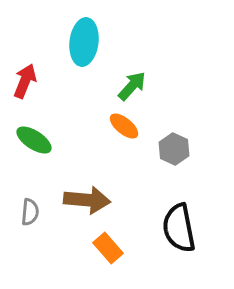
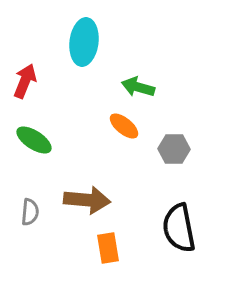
green arrow: moved 6 px right, 1 px down; rotated 116 degrees counterclockwise
gray hexagon: rotated 24 degrees counterclockwise
orange rectangle: rotated 32 degrees clockwise
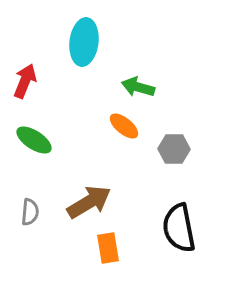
brown arrow: moved 2 px right, 2 px down; rotated 36 degrees counterclockwise
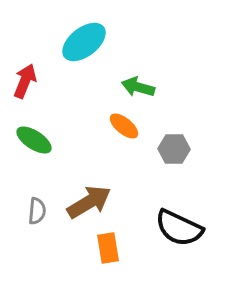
cyan ellipse: rotated 45 degrees clockwise
gray semicircle: moved 7 px right, 1 px up
black semicircle: rotated 54 degrees counterclockwise
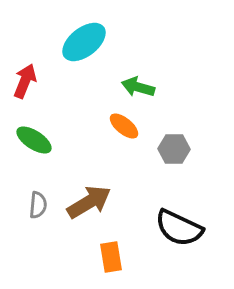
gray semicircle: moved 1 px right, 6 px up
orange rectangle: moved 3 px right, 9 px down
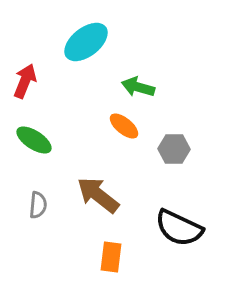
cyan ellipse: moved 2 px right
brown arrow: moved 9 px right, 7 px up; rotated 111 degrees counterclockwise
orange rectangle: rotated 16 degrees clockwise
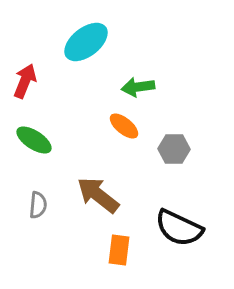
green arrow: rotated 24 degrees counterclockwise
orange rectangle: moved 8 px right, 7 px up
